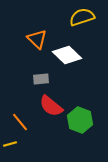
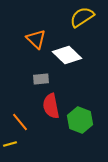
yellow semicircle: rotated 15 degrees counterclockwise
orange triangle: moved 1 px left
red semicircle: rotated 40 degrees clockwise
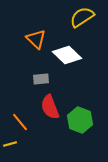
red semicircle: moved 1 px left, 1 px down; rotated 10 degrees counterclockwise
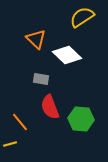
gray rectangle: rotated 14 degrees clockwise
green hexagon: moved 1 px right, 1 px up; rotated 15 degrees counterclockwise
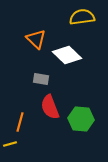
yellow semicircle: rotated 25 degrees clockwise
orange line: rotated 54 degrees clockwise
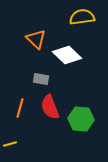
orange line: moved 14 px up
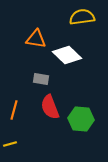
orange triangle: rotated 35 degrees counterclockwise
orange line: moved 6 px left, 2 px down
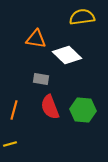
green hexagon: moved 2 px right, 9 px up
